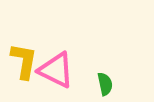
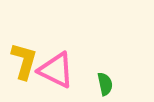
yellow L-shape: rotated 6 degrees clockwise
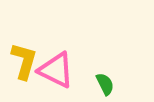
green semicircle: rotated 15 degrees counterclockwise
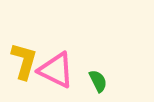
green semicircle: moved 7 px left, 3 px up
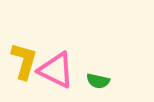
green semicircle: rotated 130 degrees clockwise
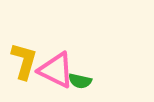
green semicircle: moved 18 px left
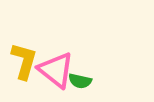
pink triangle: rotated 12 degrees clockwise
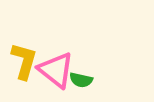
green semicircle: moved 1 px right, 1 px up
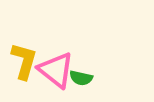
green semicircle: moved 2 px up
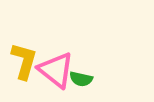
green semicircle: moved 1 px down
